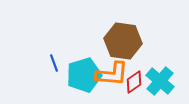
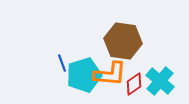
blue line: moved 8 px right
orange L-shape: moved 2 px left
red diamond: moved 2 px down
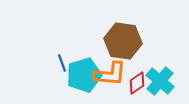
red diamond: moved 3 px right, 1 px up
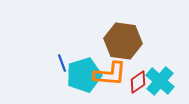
red diamond: moved 1 px right, 1 px up
